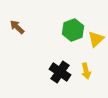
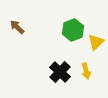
yellow triangle: moved 3 px down
black cross: rotated 10 degrees clockwise
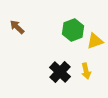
yellow triangle: moved 1 px left, 1 px up; rotated 24 degrees clockwise
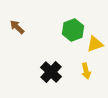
yellow triangle: moved 3 px down
black cross: moved 9 px left
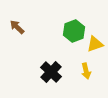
green hexagon: moved 1 px right, 1 px down
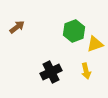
brown arrow: rotated 98 degrees clockwise
black cross: rotated 20 degrees clockwise
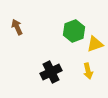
brown arrow: rotated 77 degrees counterclockwise
yellow arrow: moved 2 px right
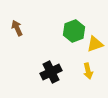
brown arrow: moved 1 px down
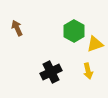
green hexagon: rotated 10 degrees counterclockwise
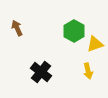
black cross: moved 10 px left; rotated 25 degrees counterclockwise
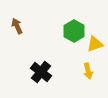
brown arrow: moved 2 px up
